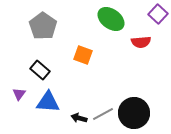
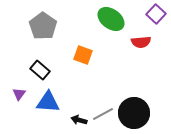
purple square: moved 2 px left
black arrow: moved 2 px down
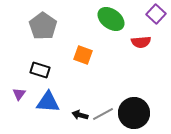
black rectangle: rotated 24 degrees counterclockwise
black arrow: moved 1 px right, 5 px up
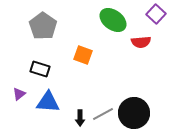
green ellipse: moved 2 px right, 1 px down
black rectangle: moved 1 px up
purple triangle: rotated 16 degrees clockwise
black arrow: moved 3 px down; rotated 105 degrees counterclockwise
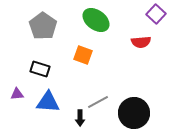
green ellipse: moved 17 px left
purple triangle: moved 2 px left; rotated 32 degrees clockwise
gray line: moved 5 px left, 12 px up
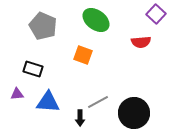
gray pentagon: rotated 12 degrees counterclockwise
black rectangle: moved 7 px left
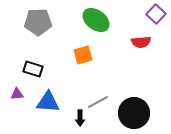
gray pentagon: moved 5 px left, 4 px up; rotated 24 degrees counterclockwise
orange square: rotated 36 degrees counterclockwise
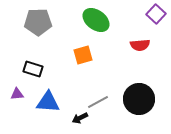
red semicircle: moved 1 px left, 3 px down
black circle: moved 5 px right, 14 px up
black arrow: rotated 63 degrees clockwise
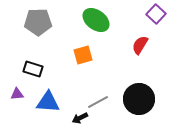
red semicircle: rotated 126 degrees clockwise
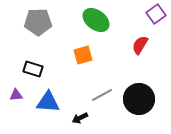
purple square: rotated 12 degrees clockwise
purple triangle: moved 1 px left, 1 px down
gray line: moved 4 px right, 7 px up
